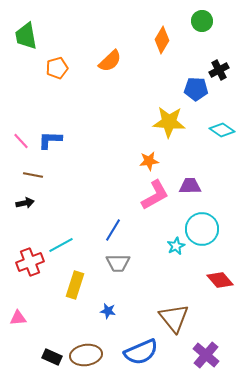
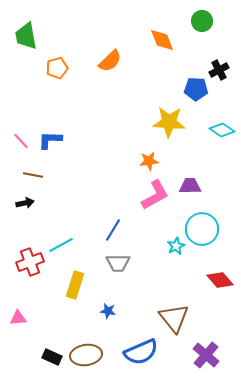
orange diamond: rotated 52 degrees counterclockwise
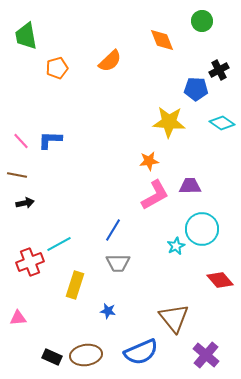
cyan diamond: moved 7 px up
brown line: moved 16 px left
cyan line: moved 2 px left, 1 px up
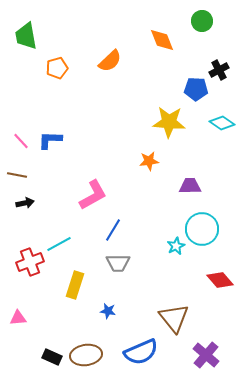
pink L-shape: moved 62 px left
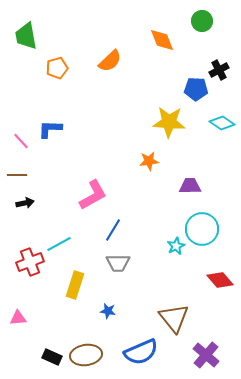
blue L-shape: moved 11 px up
brown line: rotated 12 degrees counterclockwise
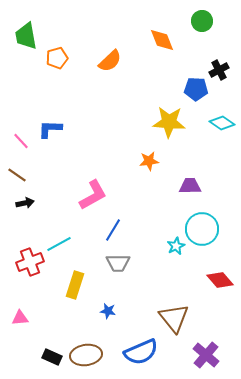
orange pentagon: moved 10 px up
brown line: rotated 36 degrees clockwise
pink triangle: moved 2 px right
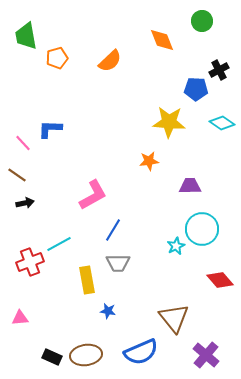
pink line: moved 2 px right, 2 px down
yellow rectangle: moved 12 px right, 5 px up; rotated 28 degrees counterclockwise
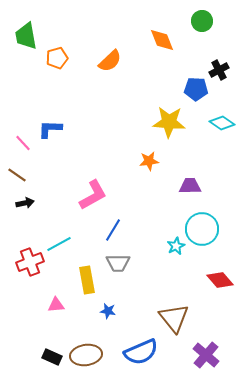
pink triangle: moved 36 px right, 13 px up
